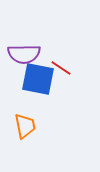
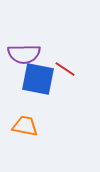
red line: moved 4 px right, 1 px down
orange trapezoid: rotated 68 degrees counterclockwise
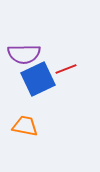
red line: moved 1 px right; rotated 55 degrees counterclockwise
blue square: rotated 36 degrees counterclockwise
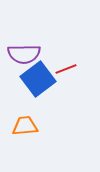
blue square: rotated 12 degrees counterclockwise
orange trapezoid: rotated 16 degrees counterclockwise
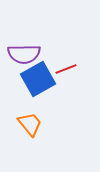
blue square: rotated 8 degrees clockwise
orange trapezoid: moved 5 px right, 2 px up; rotated 56 degrees clockwise
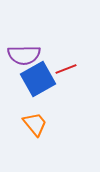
purple semicircle: moved 1 px down
orange trapezoid: moved 5 px right
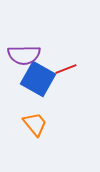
blue square: rotated 32 degrees counterclockwise
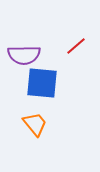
red line: moved 10 px right, 23 px up; rotated 20 degrees counterclockwise
blue square: moved 4 px right, 4 px down; rotated 24 degrees counterclockwise
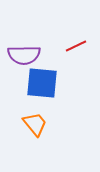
red line: rotated 15 degrees clockwise
